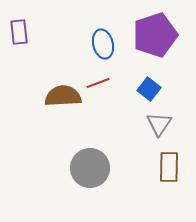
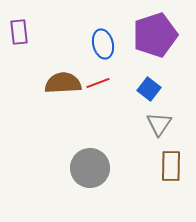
brown semicircle: moved 13 px up
brown rectangle: moved 2 px right, 1 px up
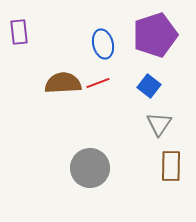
blue square: moved 3 px up
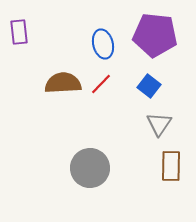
purple pentagon: rotated 24 degrees clockwise
red line: moved 3 px right, 1 px down; rotated 25 degrees counterclockwise
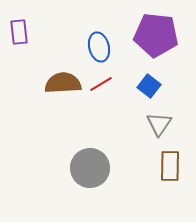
purple pentagon: moved 1 px right
blue ellipse: moved 4 px left, 3 px down
red line: rotated 15 degrees clockwise
brown rectangle: moved 1 px left
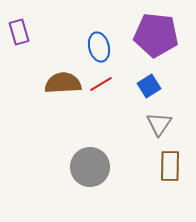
purple rectangle: rotated 10 degrees counterclockwise
blue square: rotated 20 degrees clockwise
gray circle: moved 1 px up
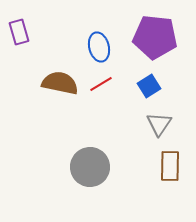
purple pentagon: moved 1 px left, 2 px down
brown semicircle: moved 3 px left; rotated 15 degrees clockwise
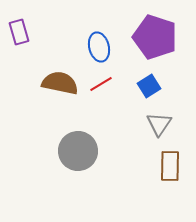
purple pentagon: rotated 12 degrees clockwise
gray circle: moved 12 px left, 16 px up
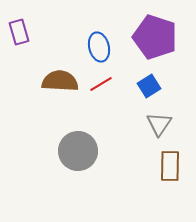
brown semicircle: moved 2 px up; rotated 9 degrees counterclockwise
